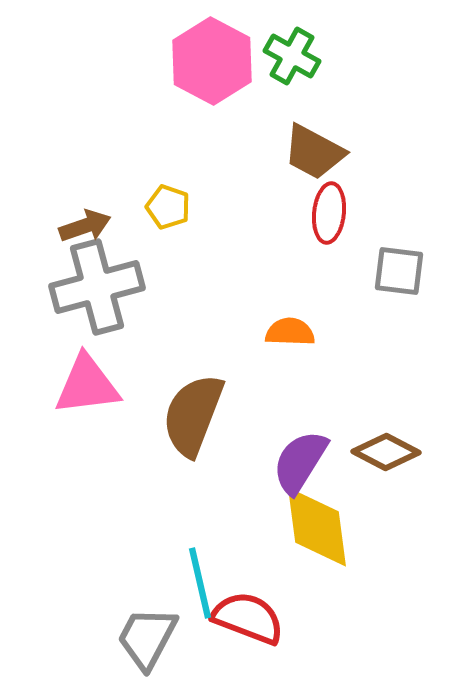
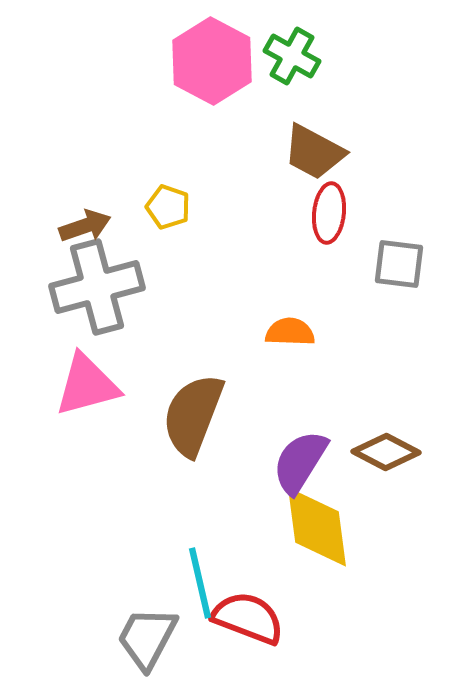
gray square: moved 7 px up
pink triangle: rotated 8 degrees counterclockwise
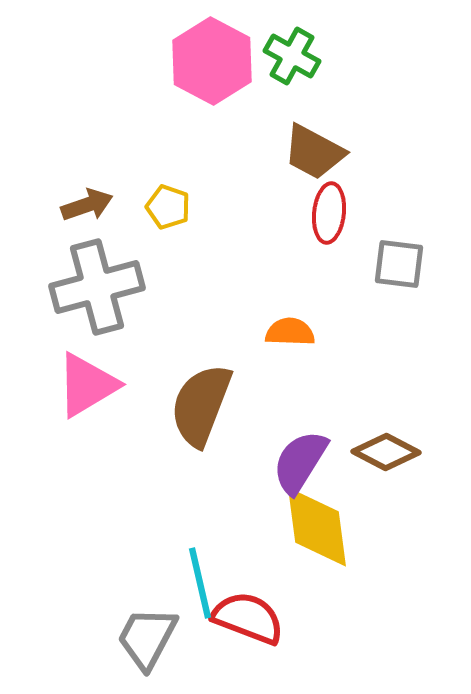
brown arrow: moved 2 px right, 21 px up
pink triangle: rotated 16 degrees counterclockwise
brown semicircle: moved 8 px right, 10 px up
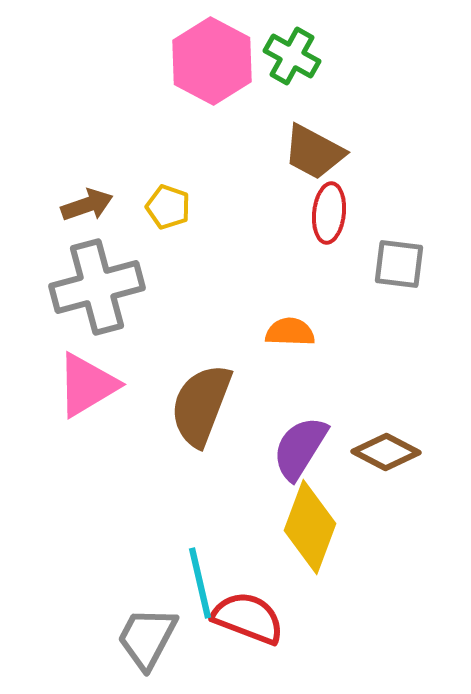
purple semicircle: moved 14 px up
yellow diamond: moved 7 px left; rotated 28 degrees clockwise
